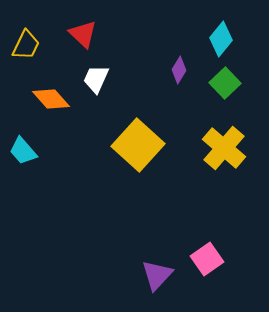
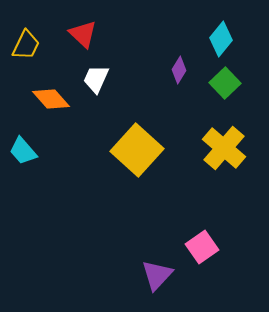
yellow square: moved 1 px left, 5 px down
pink square: moved 5 px left, 12 px up
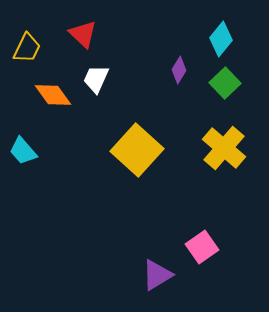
yellow trapezoid: moved 1 px right, 3 px down
orange diamond: moved 2 px right, 4 px up; rotated 6 degrees clockwise
purple triangle: rotated 16 degrees clockwise
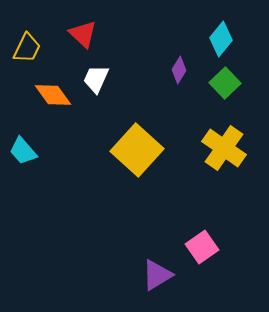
yellow cross: rotated 6 degrees counterclockwise
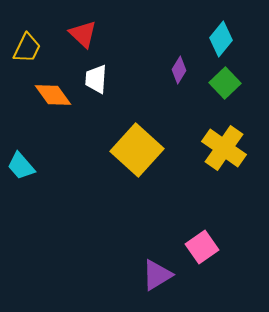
white trapezoid: rotated 20 degrees counterclockwise
cyan trapezoid: moved 2 px left, 15 px down
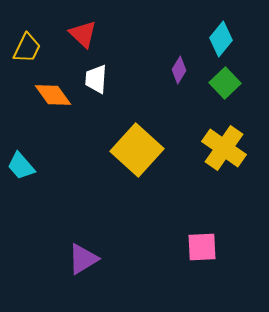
pink square: rotated 32 degrees clockwise
purple triangle: moved 74 px left, 16 px up
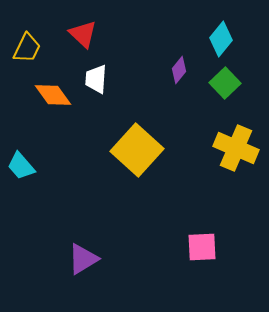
purple diamond: rotated 8 degrees clockwise
yellow cross: moved 12 px right; rotated 12 degrees counterclockwise
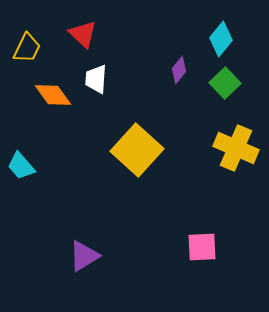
purple triangle: moved 1 px right, 3 px up
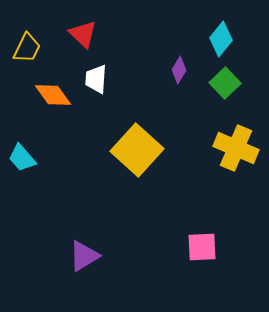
purple diamond: rotated 8 degrees counterclockwise
cyan trapezoid: moved 1 px right, 8 px up
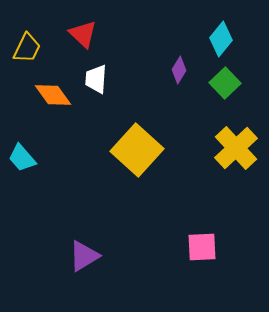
yellow cross: rotated 24 degrees clockwise
